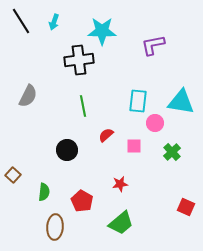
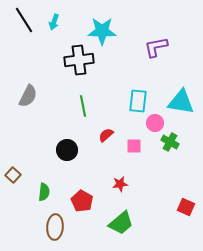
black line: moved 3 px right, 1 px up
purple L-shape: moved 3 px right, 2 px down
green cross: moved 2 px left, 10 px up; rotated 18 degrees counterclockwise
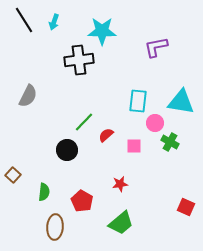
green line: moved 1 px right, 16 px down; rotated 55 degrees clockwise
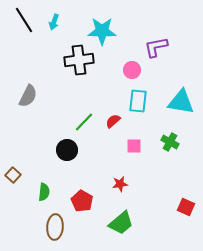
pink circle: moved 23 px left, 53 px up
red semicircle: moved 7 px right, 14 px up
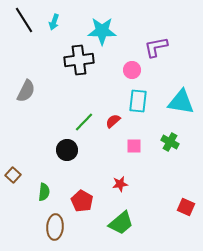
gray semicircle: moved 2 px left, 5 px up
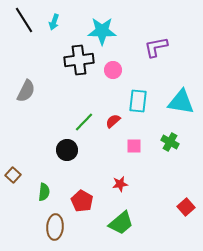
pink circle: moved 19 px left
red square: rotated 24 degrees clockwise
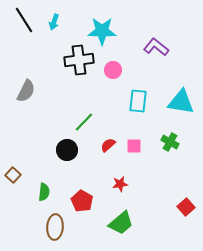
purple L-shape: rotated 50 degrees clockwise
red semicircle: moved 5 px left, 24 px down
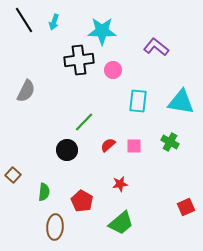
red square: rotated 18 degrees clockwise
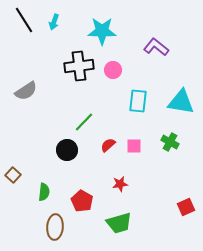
black cross: moved 6 px down
gray semicircle: rotated 30 degrees clockwise
green trapezoid: moved 2 px left; rotated 24 degrees clockwise
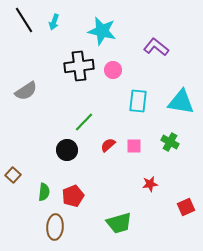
cyan star: rotated 12 degrees clockwise
red star: moved 30 px right
red pentagon: moved 9 px left, 5 px up; rotated 20 degrees clockwise
